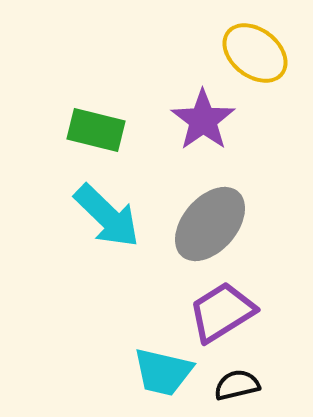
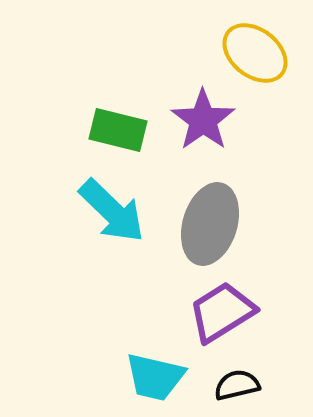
green rectangle: moved 22 px right
cyan arrow: moved 5 px right, 5 px up
gray ellipse: rotated 24 degrees counterclockwise
cyan trapezoid: moved 8 px left, 5 px down
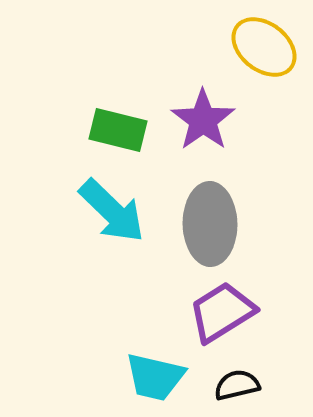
yellow ellipse: moved 9 px right, 6 px up
gray ellipse: rotated 18 degrees counterclockwise
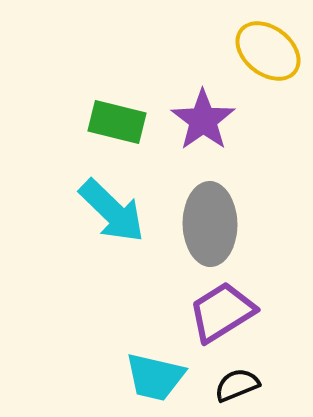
yellow ellipse: moved 4 px right, 4 px down
green rectangle: moved 1 px left, 8 px up
black semicircle: rotated 9 degrees counterclockwise
